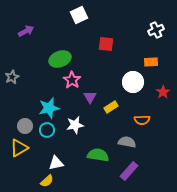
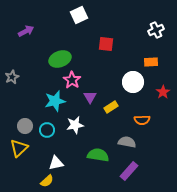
cyan star: moved 6 px right, 7 px up
yellow triangle: rotated 12 degrees counterclockwise
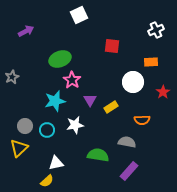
red square: moved 6 px right, 2 px down
purple triangle: moved 3 px down
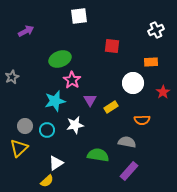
white square: moved 1 px down; rotated 18 degrees clockwise
white circle: moved 1 px down
white triangle: rotated 21 degrees counterclockwise
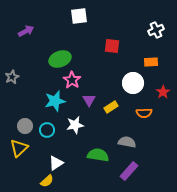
purple triangle: moved 1 px left
orange semicircle: moved 2 px right, 7 px up
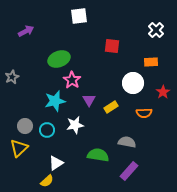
white cross: rotated 21 degrees counterclockwise
green ellipse: moved 1 px left
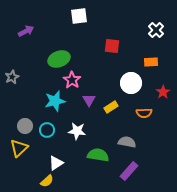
white circle: moved 2 px left
white star: moved 2 px right, 6 px down; rotated 18 degrees clockwise
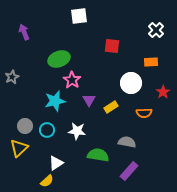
purple arrow: moved 2 px left, 1 px down; rotated 84 degrees counterclockwise
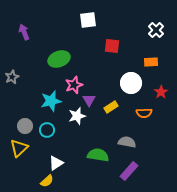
white square: moved 9 px right, 4 px down
pink star: moved 2 px right, 5 px down; rotated 18 degrees clockwise
red star: moved 2 px left
cyan star: moved 4 px left
white star: moved 15 px up; rotated 24 degrees counterclockwise
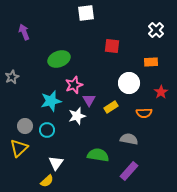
white square: moved 2 px left, 7 px up
white circle: moved 2 px left
gray semicircle: moved 2 px right, 3 px up
white triangle: rotated 21 degrees counterclockwise
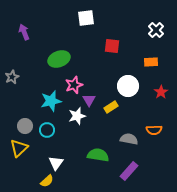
white square: moved 5 px down
white circle: moved 1 px left, 3 px down
orange semicircle: moved 10 px right, 17 px down
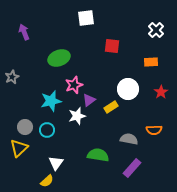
green ellipse: moved 1 px up
white circle: moved 3 px down
purple triangle: rotated 24 degrees clockwise
gray circle: moved 1 px down
purple rectangle: moved 3 px right, 3 px up
